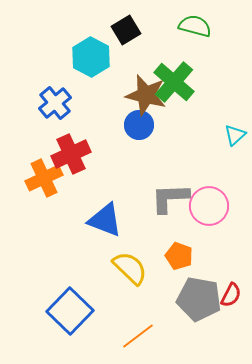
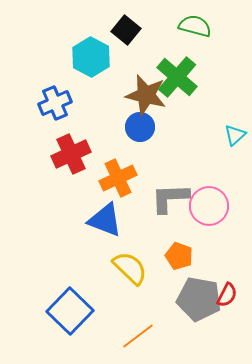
black square: rotated 20 degrees counterclockwise
green cross: moved 3 px right, 5 px up
blue cross: rotated 16 degrees clockwise
blue circle: moved 1 px right, 2 px down
orange cross: moved 74 px right
red semicircle: moved 4 px left
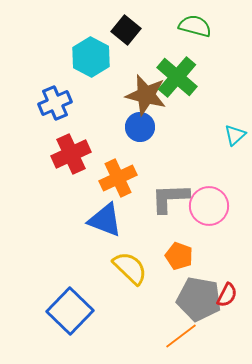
orange line: moved 43 px right
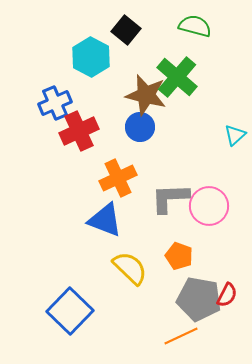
red cross: moved 8 px right, 23 px up
orange line: rotated 12 degrees clockwise
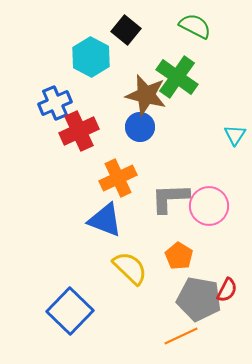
green semicircle: rotated 12 degrees clockwise
green cross: rotated 6 degrees counterclockwise
cyan triangle: rotated 15 degrees counterclockwise
orange pentagon: rotated 12 degrees clockwise
red semicircle: moved 5 px up
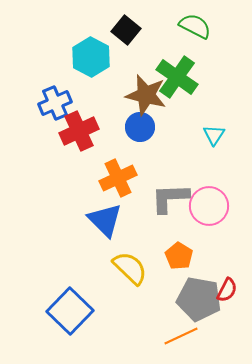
cyan triangle: moved 21 px left
blue triangle: rotated 24 degrees clockwise
